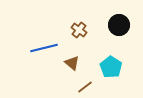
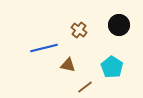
brown triangle: moved 4 px left, 2 px down; rotated 28 degrees counterclockwise
cyan pentagon: moved 1 px right
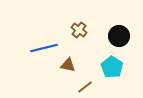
black circle: moved 11 px down
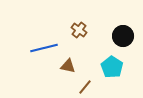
black circle: moved 4 px right
brown triangle: moved 1 px down
brown line: rotated 14 degrees counterclockwise
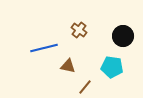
cyan pentagon: rotated 25 degrees counterclockwise
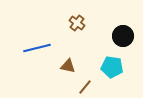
brown cross: moved 2 px left, 7 px up
blue line: moved 7 px left
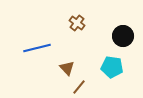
brown triangle: moved 1 px left, 2 px down; rotated 35 degrees clockwise
brown line: moved 6 px left
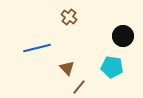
brown cross: moved 8 px left, 6 px up
